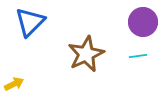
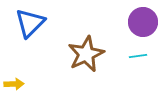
blue triangle: moved 1 px down
yellow arrow: rotated 24 degrees clockwise
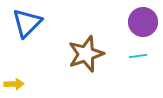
blue triangle: moved 3 px left
brown star: rotated 6 degrees clockwise
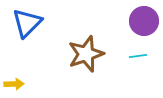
purple circle: moved 1 px right, 1 px up
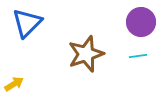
purple circle: moved 3 px left, 1 px down
yellow arrow: rotated 30 degrees counterclockwise
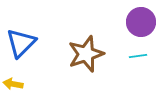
blue triangle: moved 6 px left, 20 px down
yellow arrow: moved 1 px left; rotated 138 degrees counterclockwise
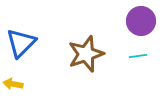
purple circle: moved 1 px up
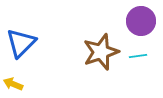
brown star: moved 15 px right, 2 px up
yellow arrow: rotated 12 degrees clockwise
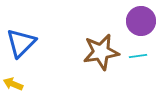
brown star: rotated 9 degrees clockwise
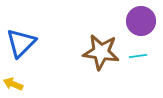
brown star: rotated 18 degrees clockwise
